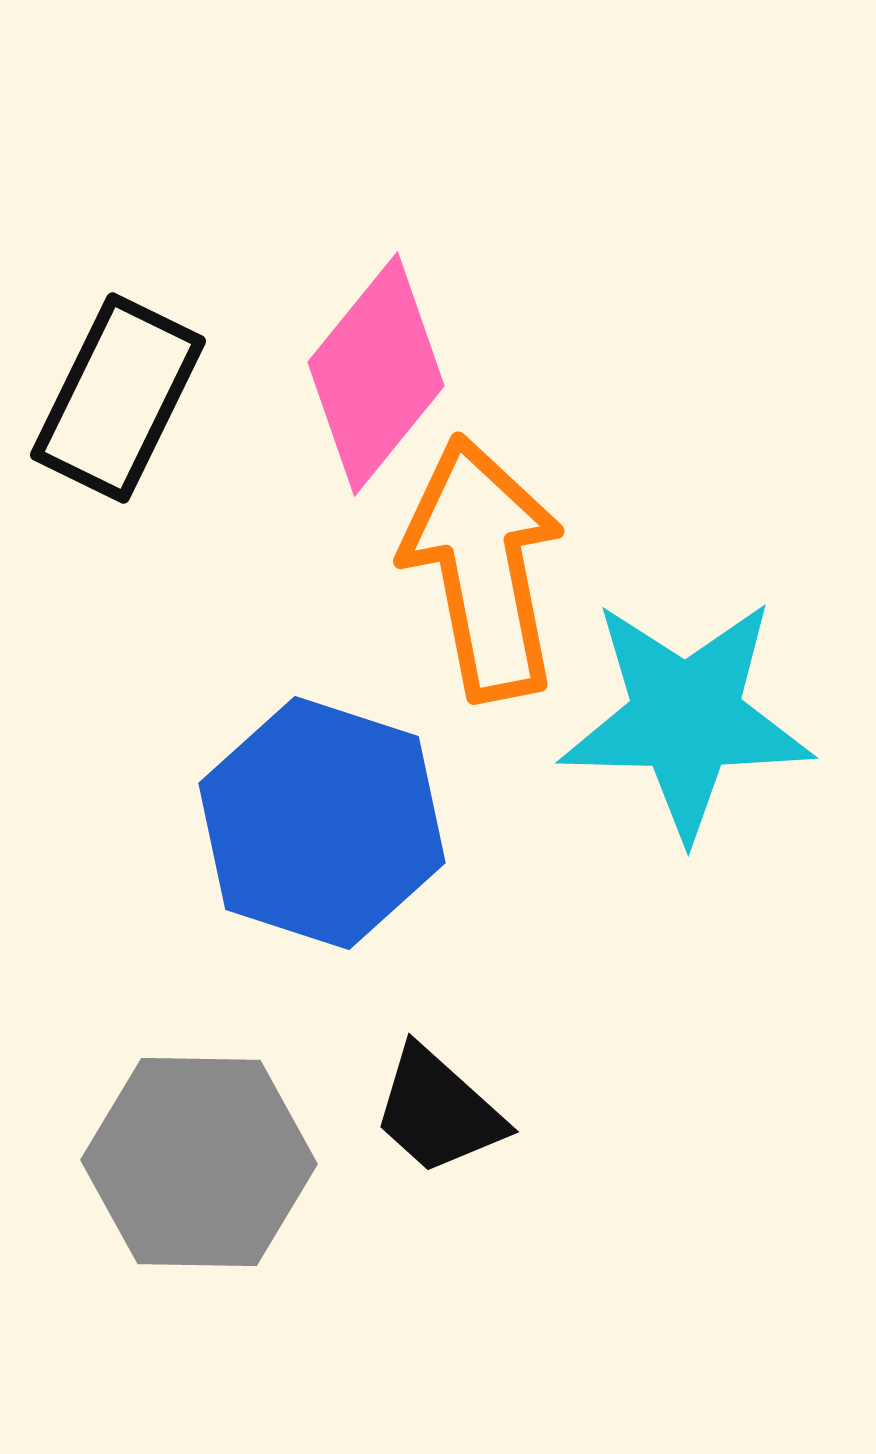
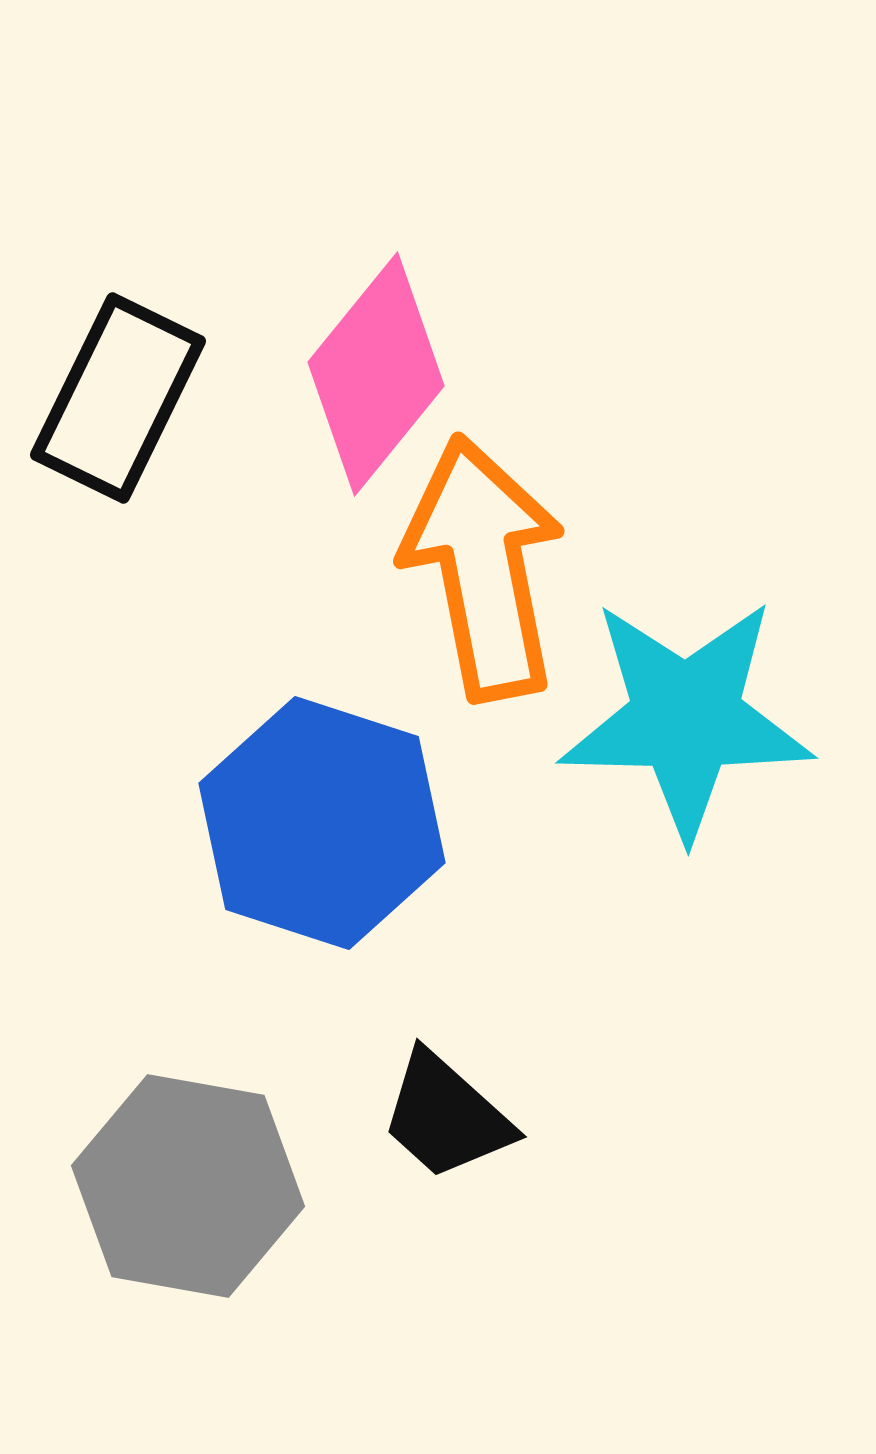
black trapezoid: moved 8 px right, 5 px down
gray hexagon: moved 11 px left, 24 px down; rotated 9 degrees clockwise
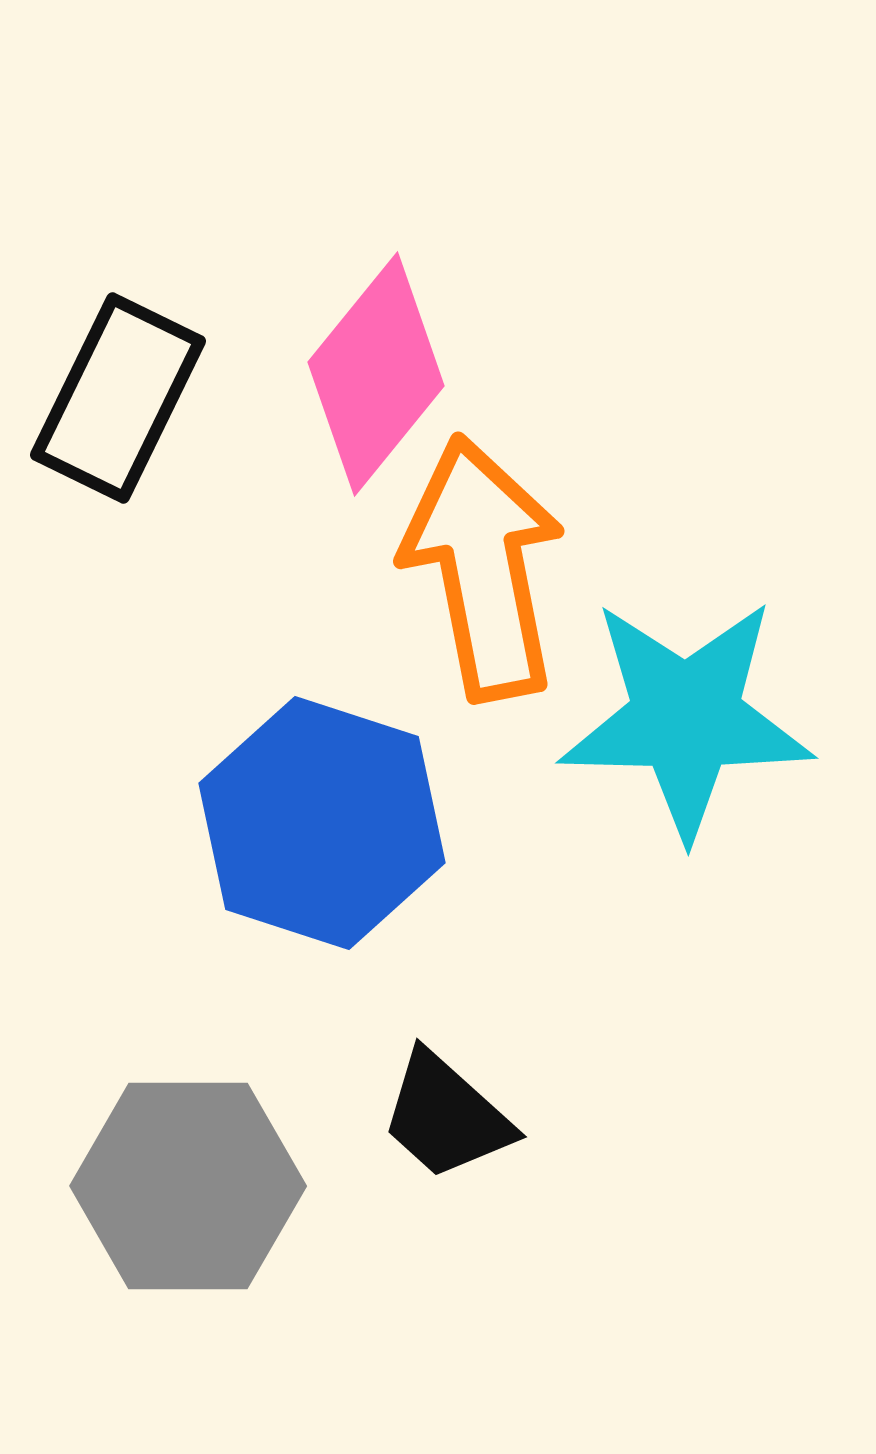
gray hexagon: rotated 10 degrees counterclockwise
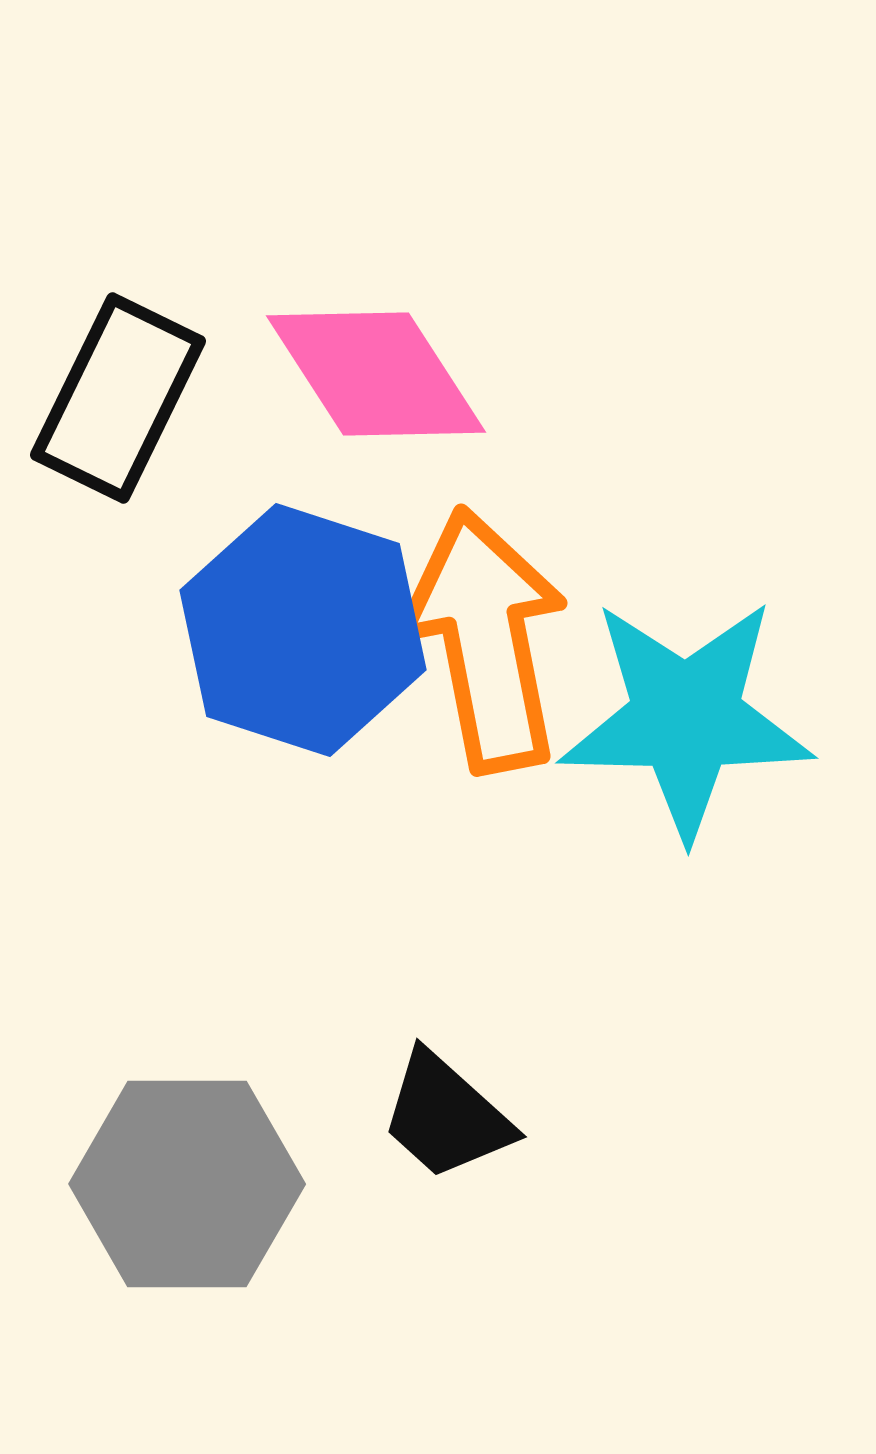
pink diamond: rotated 72 degrees counterclockwise
orange arrow: moved 3 px right, 72 px down
blue hexagon: moved 19 px left, 193 px up
gray hexagon: moved 1 px left, 2 px up
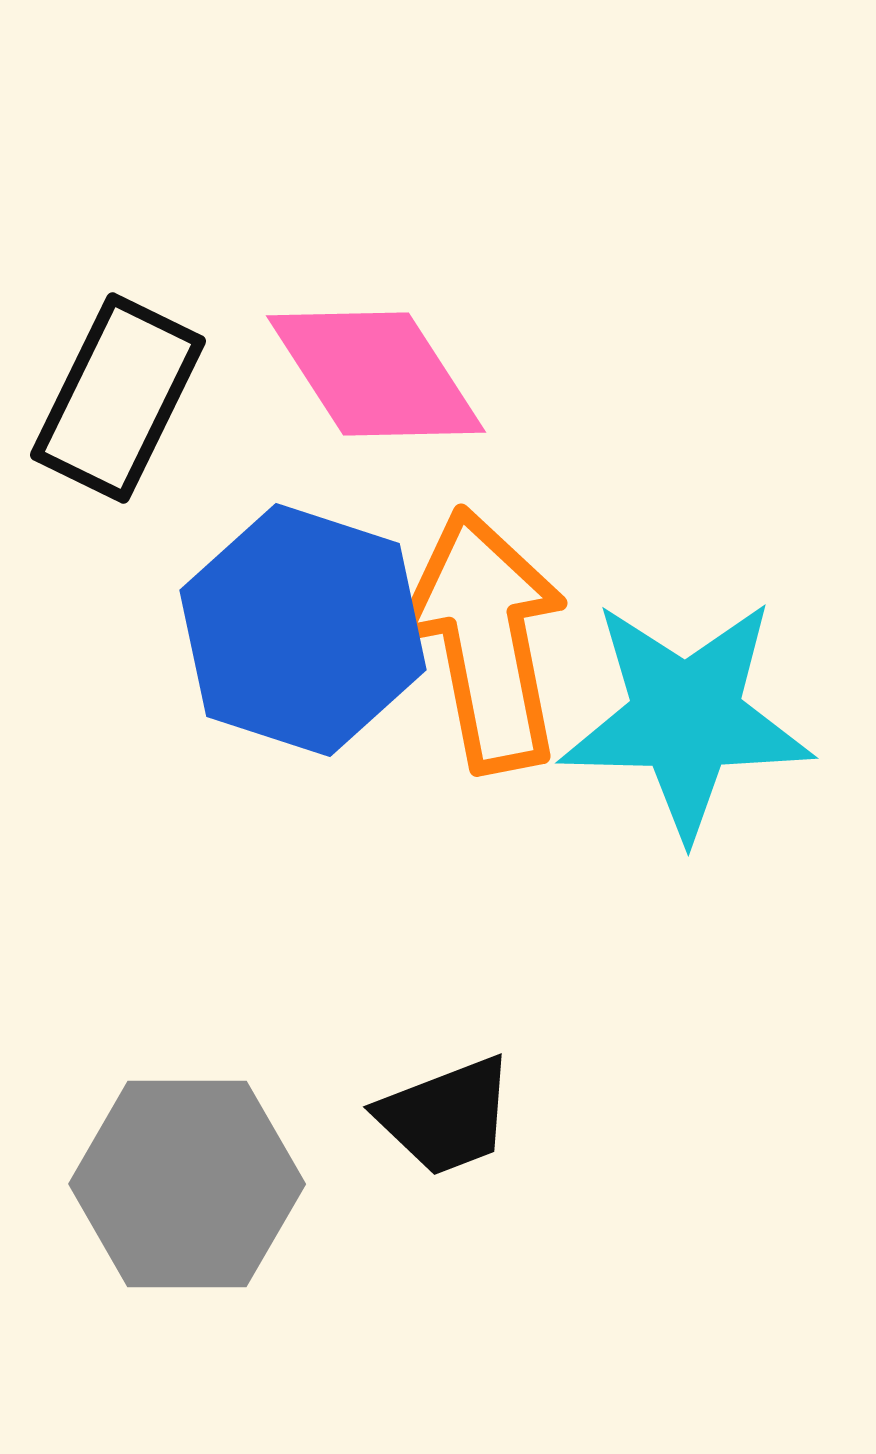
black trapezoid: rotated 63 degrees counterclockwise
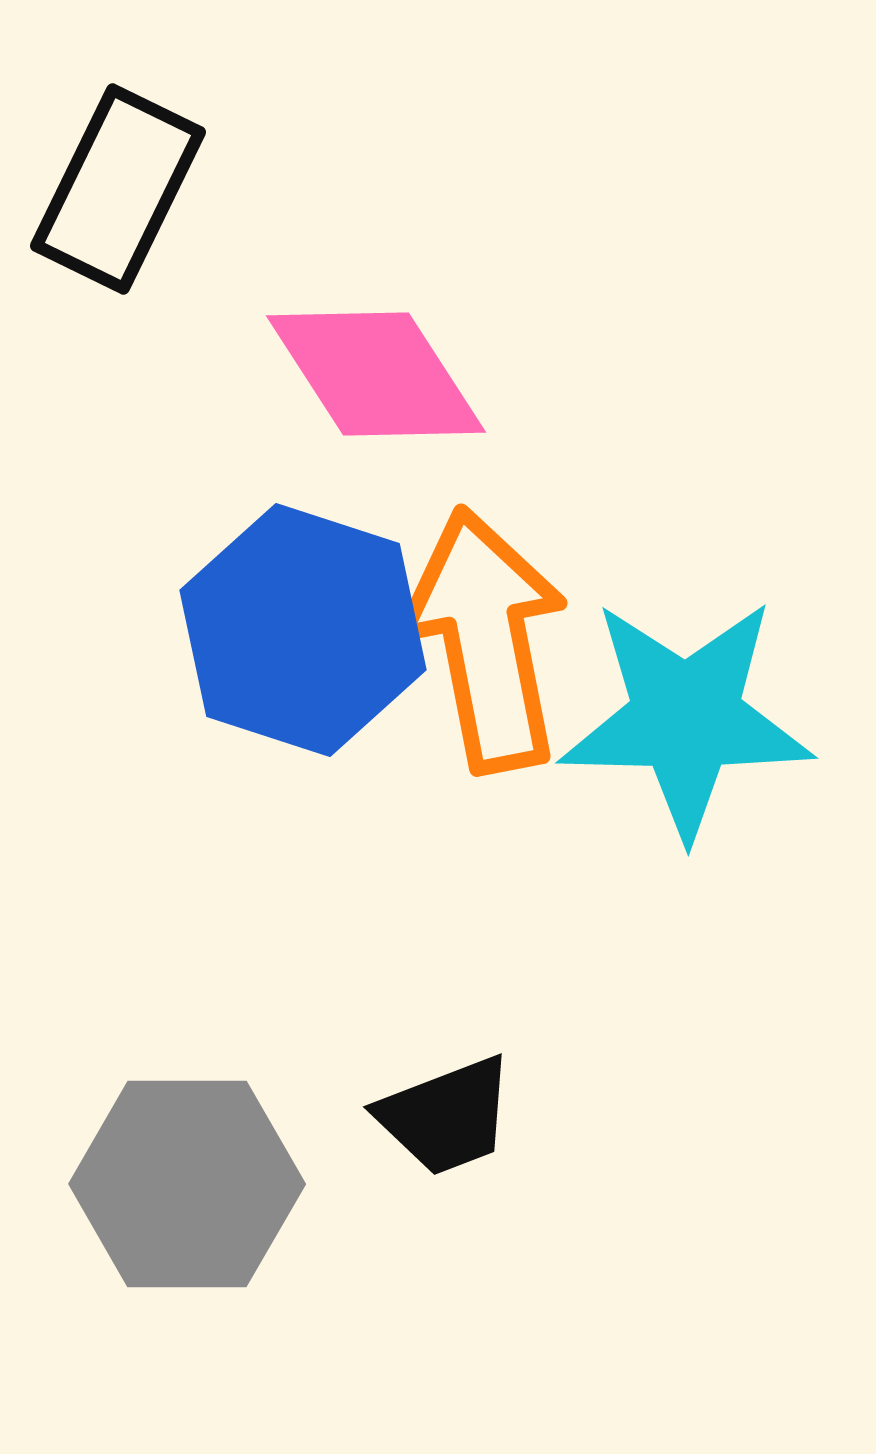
black rectangle: moved 209 px up
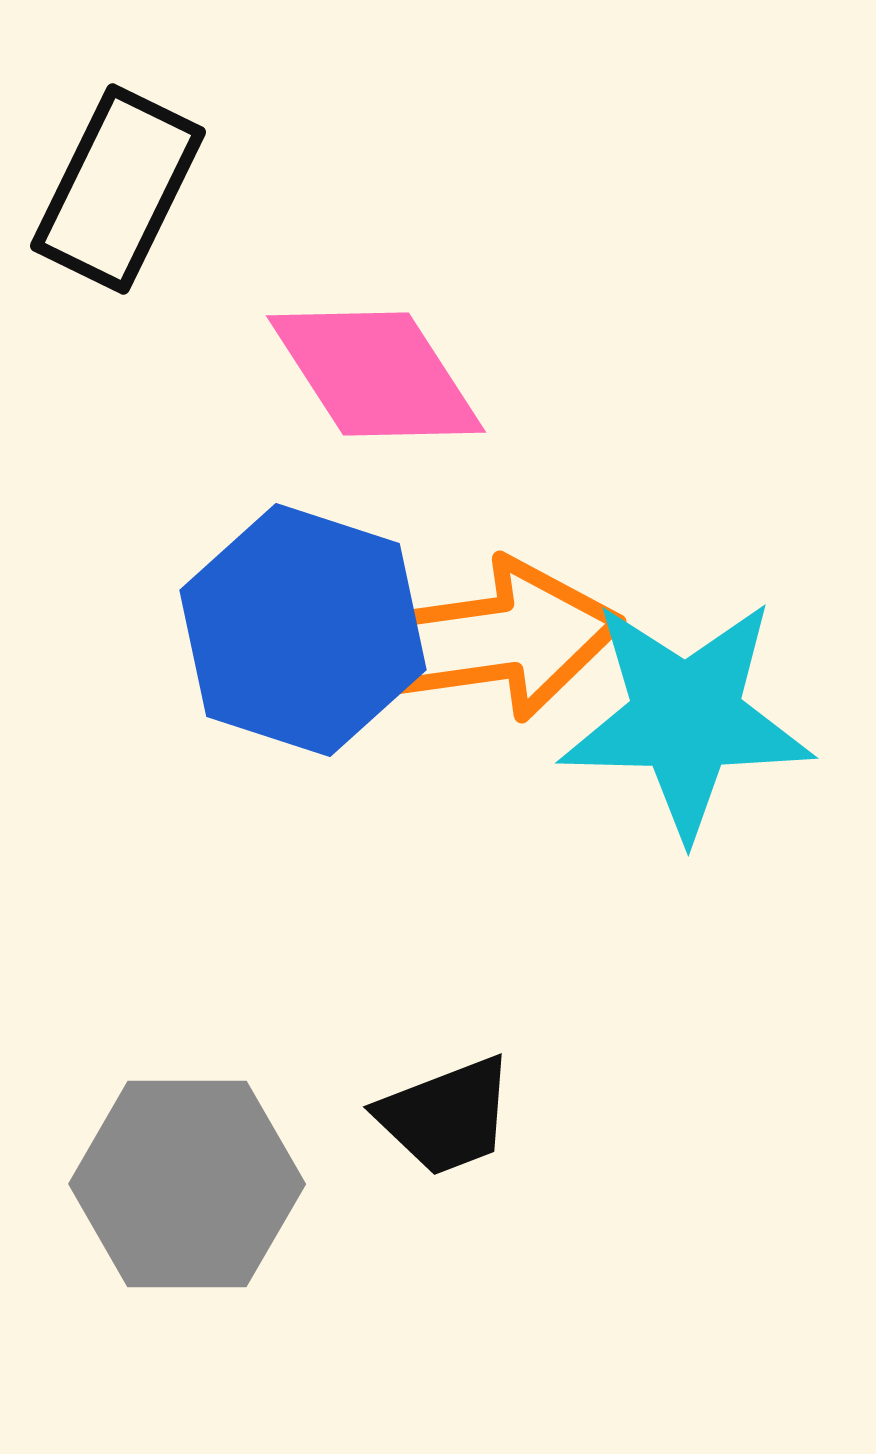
orange arrow: moved 3 px right; rotated 93 degrees clockwise
